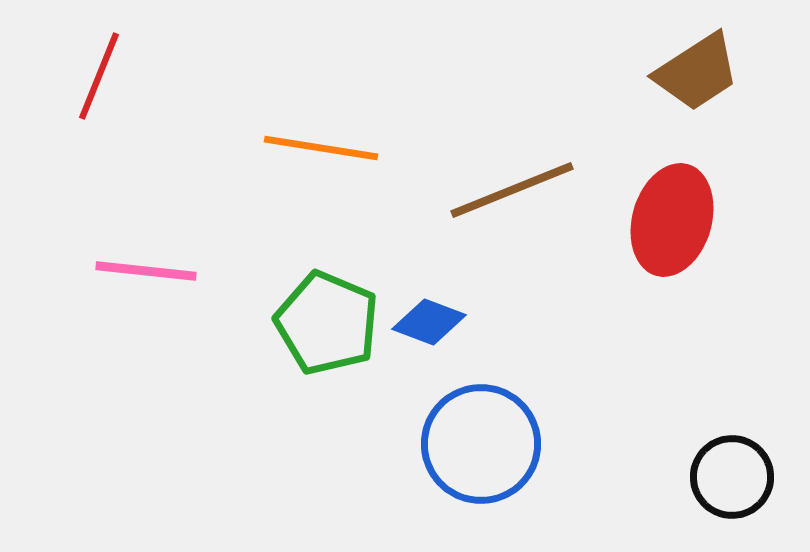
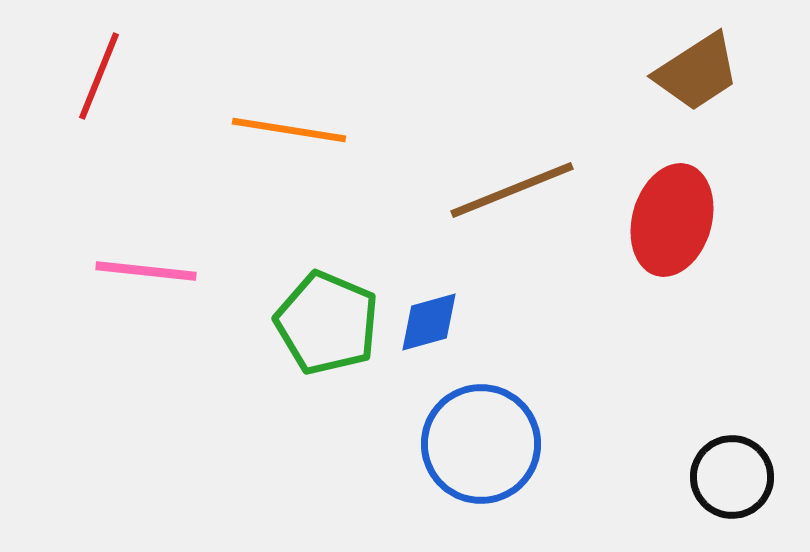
orange line: moved 32 px left, 18 px up
blue diamond: rotated 36 degrees counterclockwise
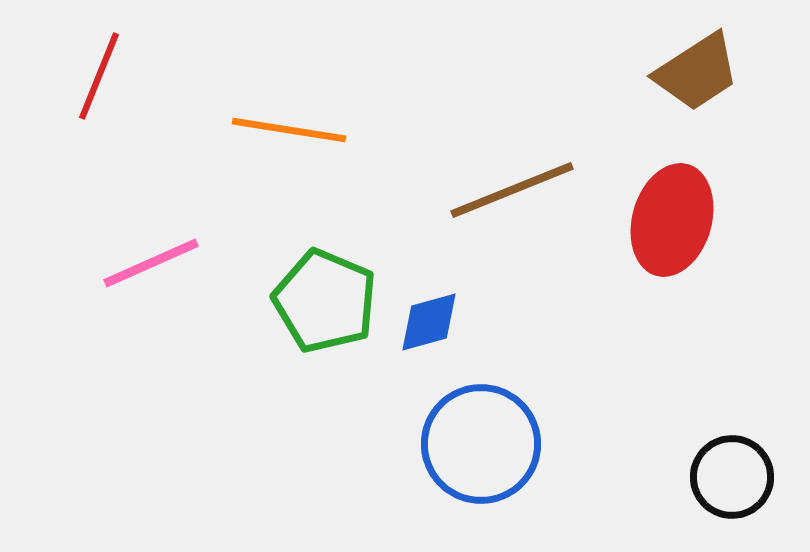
pink line: moved 5 px right, 8 px up; rotated 30 degrees counterclockwise
green pentagon: moved 2 px left, 22 px up
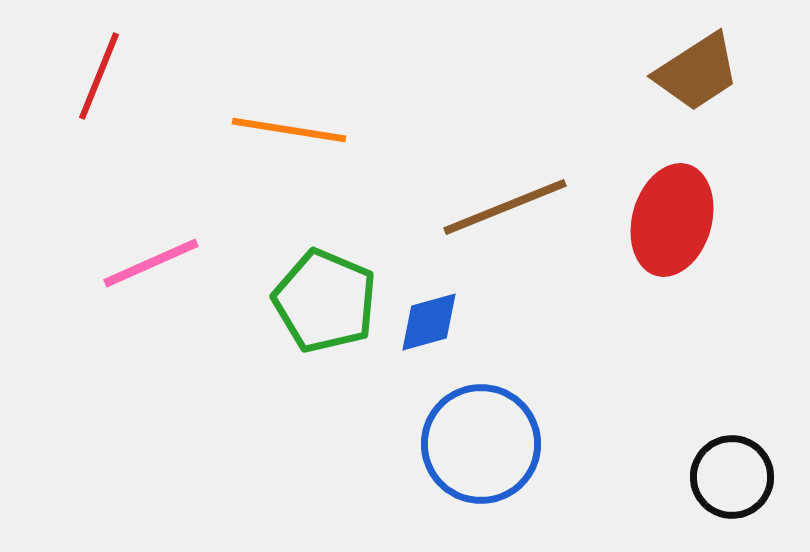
brown line: moved 7 px left, 17 px down
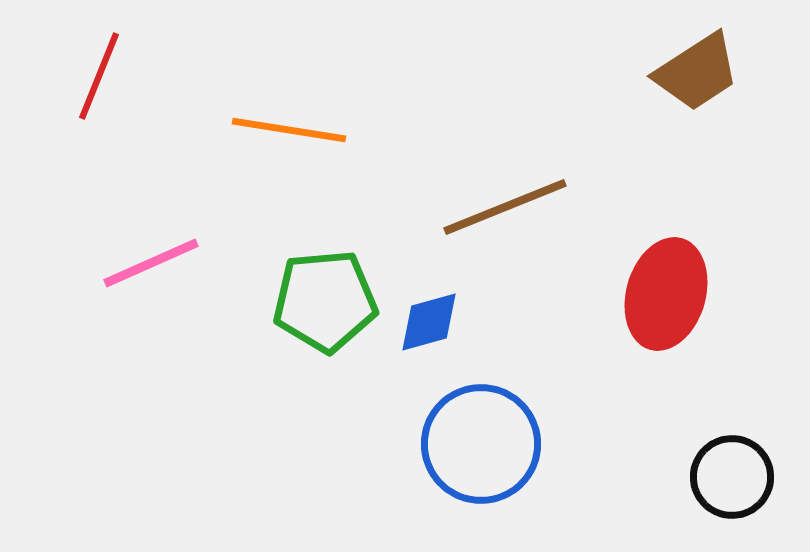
red ellipse: moved 6 px left, 74 px down
green pentagon: rotated 28 degrees counterclockwise
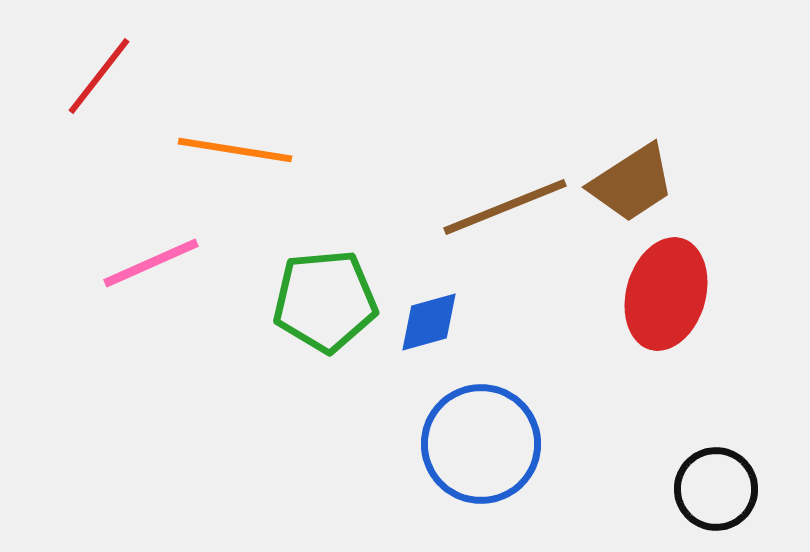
brown trapezoid: moved 65 px left, 111 px down
red line: rotated 16 degrees clockwise
orange line: moved 54 px left, 20 px down
black circle: moved 16 px left, 12 px down
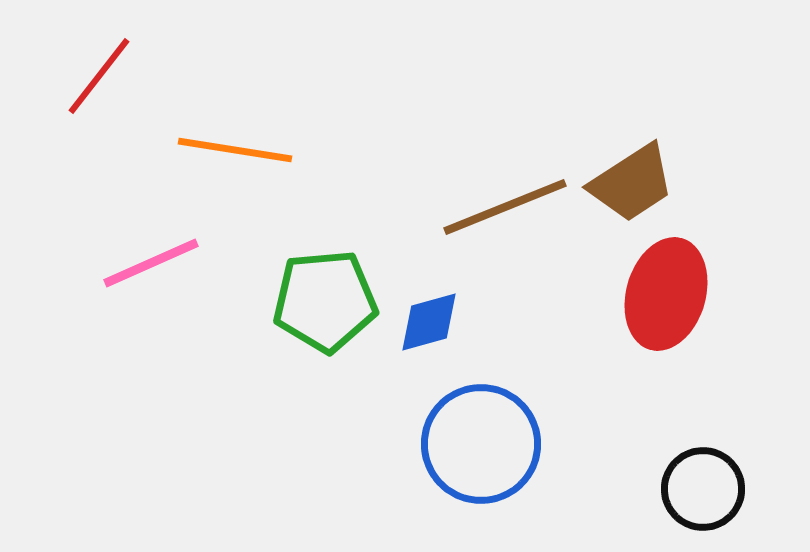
black circle: moved 13 px left
